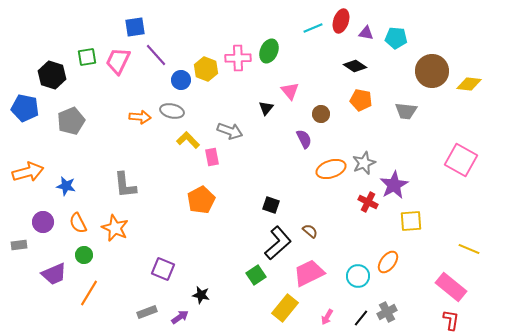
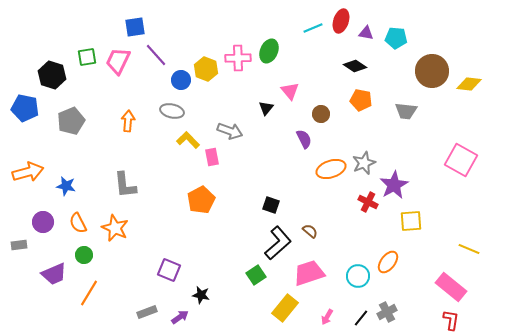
orange arrow at (140, 117): moved 12 px left, 4 px down; rotated 90 degrees counterclockwise
purple square at (163, 269): moved 6 px right, 1 px down
pink trapezoid at (309, 273): rotated 8 degrees clockwise
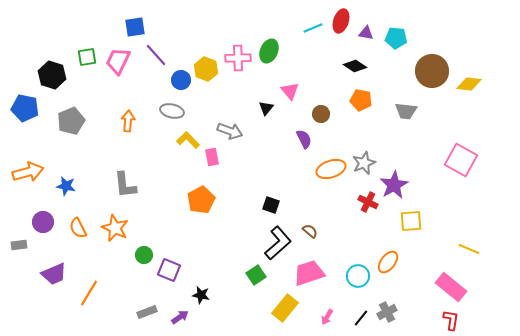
orange semicircle at (78, 223): moved 5 px down
green circle at (84, 255): moved 60 px right
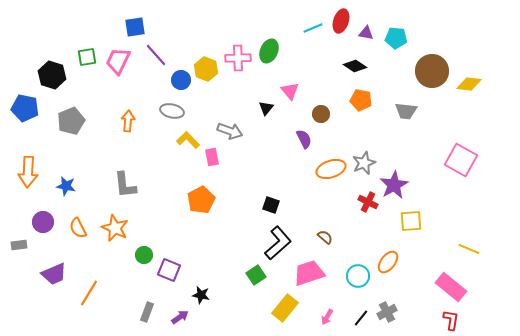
orange arrow at (28, 172): rotated 108 degrees clockwise
brown semicircle at (310, 231): moved 15 px right, 6 px down
gray rectangle at (147, 312): rotated 48 degrees counterclockwise
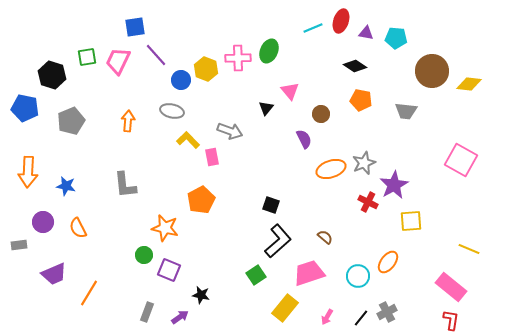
orange star at (115, 228): moved 50 px right; rotated 12 degrees counterclockwise
black L-shape at (278, 243): moved 2 px up
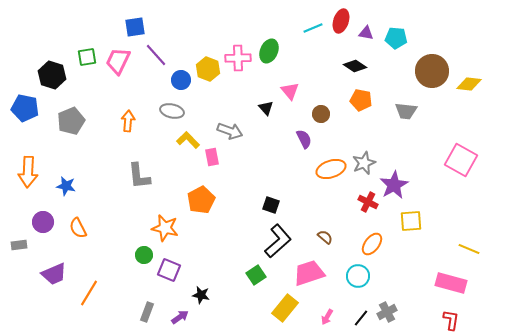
yellow hexagon at (206, 69): moved 2 px right
black triangle at (266, 108): rotated 21 degrees counterclockwise
gray L-shape at (125, 185): moved 14 px right, 9 px up
orange ellipse at (388, 262): moved 16 px left, 18 px up
pink rectangle at (451, 287): moved 4 px up; rotated 24 degrees counterclockwise
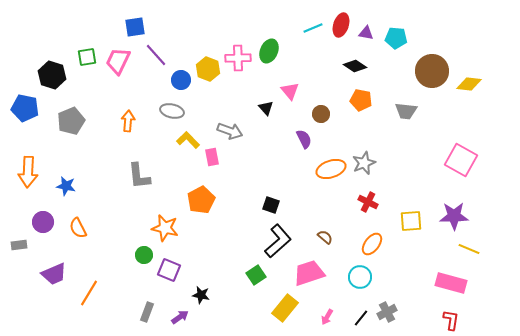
red ellipse at (341, 21): moved 4 px down
purple star at (394, 185): moved 60 px right, 31 px down; rotated 28 degrees clockwise
cyan circle at (358, 276): moved 2 px right, 1 px down
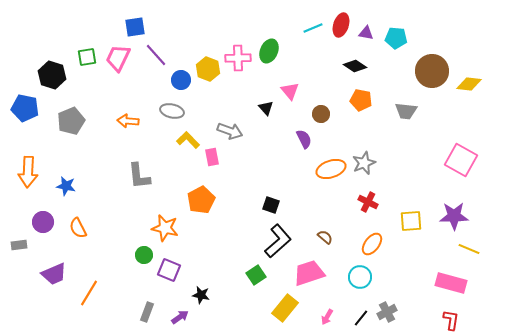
pink trapezoid at (118, 61): moved 3 px up
orange arrow at (128, 121): rotated 90 degrees counterclockwise
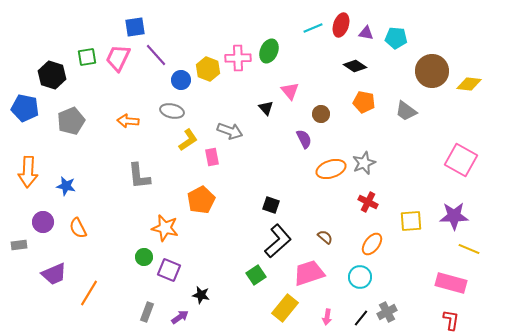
orange pentagon at (361, 100): moved 3 px right, 2 px down
gray trapezoid at (406, 111): rotated 30 degrees clockwise
yellow L-shape at (188, 140): rotated 100 degrees clockwise
green circle at (144, 255): moved 2 px down
pink arrow at (327, 317): rotated 21 degrees counterclockwise
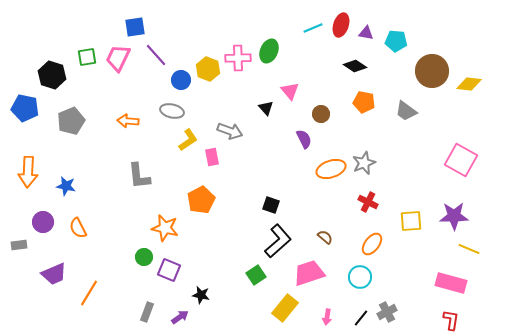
cyan pentagon at (396, 38): moved 3 px down
